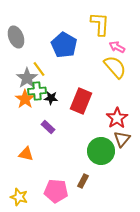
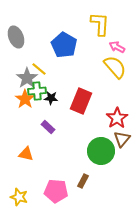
yellow line: rotated 14 degrees counterclockwise
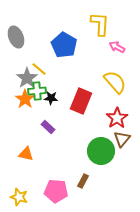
yellow semicircle: moved 15 px down
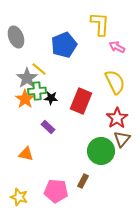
blue pentagon: rotated 20 degrees clockwise
yellow semicircle: rotated 15 degrees clockwise
